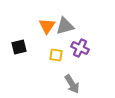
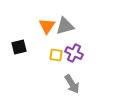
purple cross: moved 6 px left, 5 px down
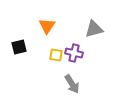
gray triangle: moved 29 px right, 3 px down
purple cross: rotated 12 degrees counterclockwise
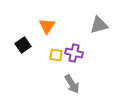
gray triangle: moved 5 px right, 4 px up
black square: moved 4 px right, 2 px up; rotated 21 degrees counterclockwise
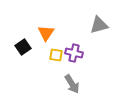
orange triangle: moved 1 px left, 7 px down
black square: moved 2 px down
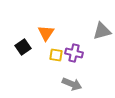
gray triangle: moved 3 px right, 6 px down
gray arrow: rotated 36 degrees counterclockwise
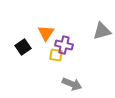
purple cross: moved 10 px left, 8 px up
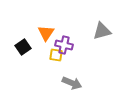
gray arrow: moved 1 px up
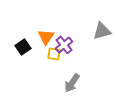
orange triangle: moved 4 px down
purple cross: rotated 36 degrees clockwise
yellow square: moved 2 px left, 1 px up
gray arrow: rotated 102 degrees clockwise
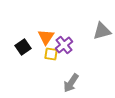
yellow square: moved 3 px left
gray arrow: moved 1 px left
